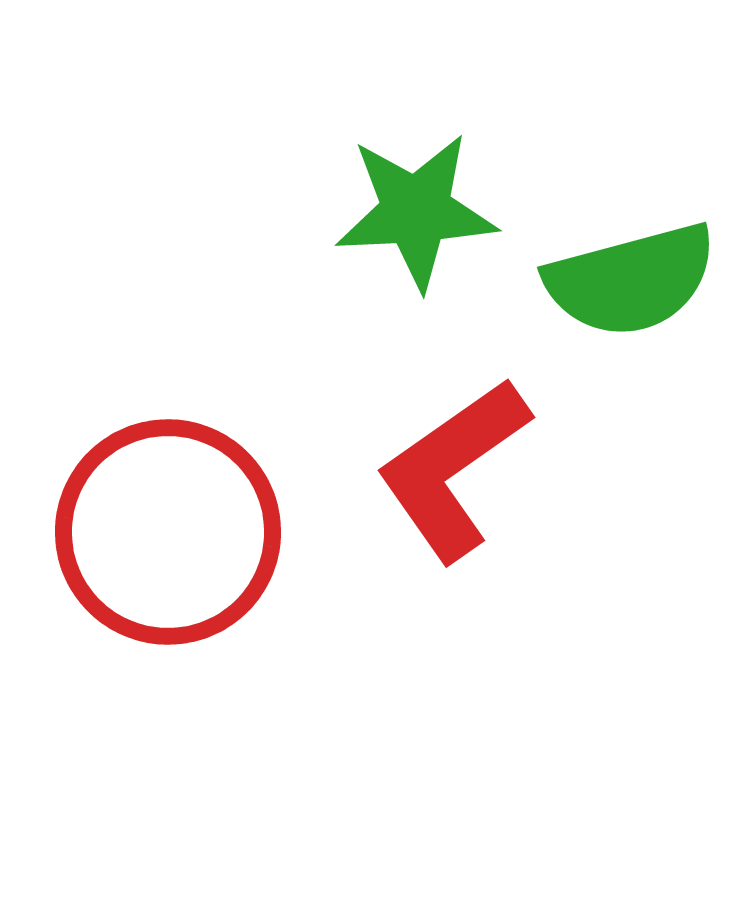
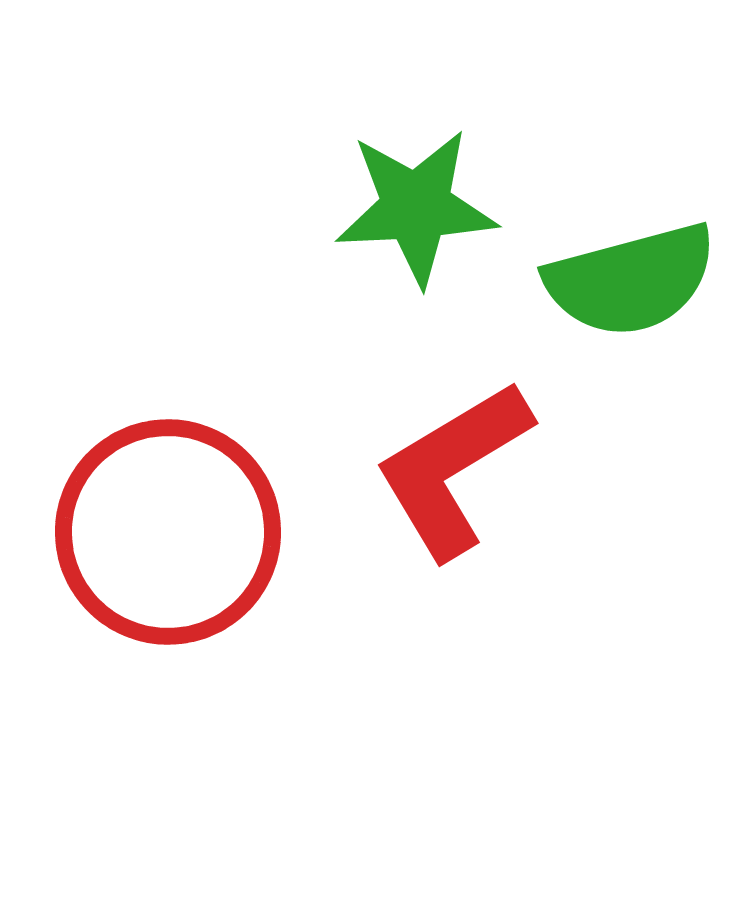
green star: moved 4 px up
red L-shape: rotated 4 degrees clockwise
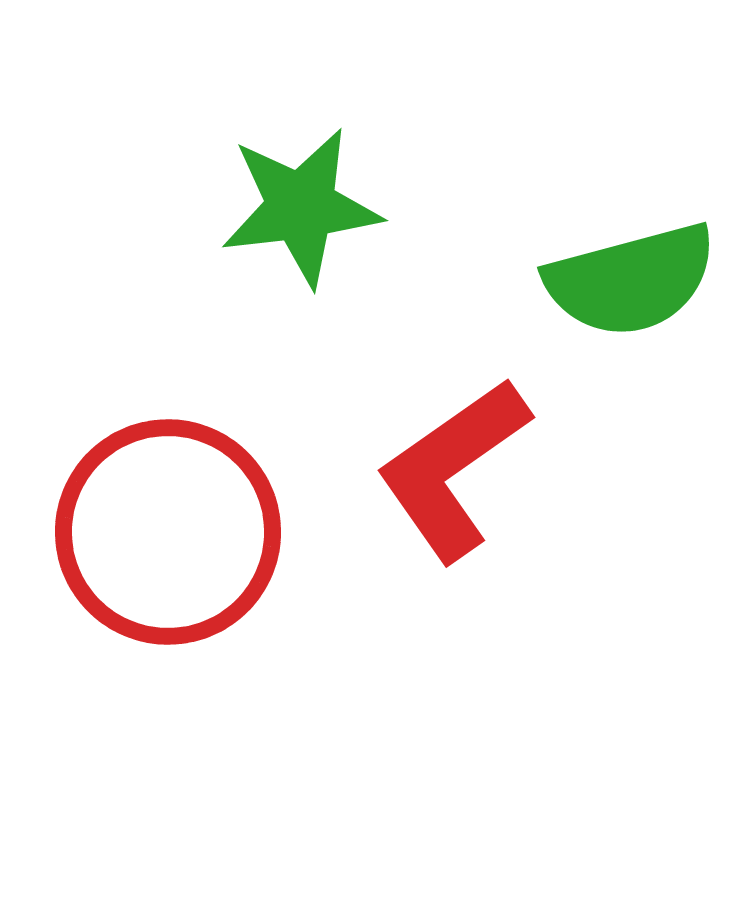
green star: moved 115 px left; rotated 4 degrees counterclockwise
red L-shape: rotated 4 degrees counterclockwise
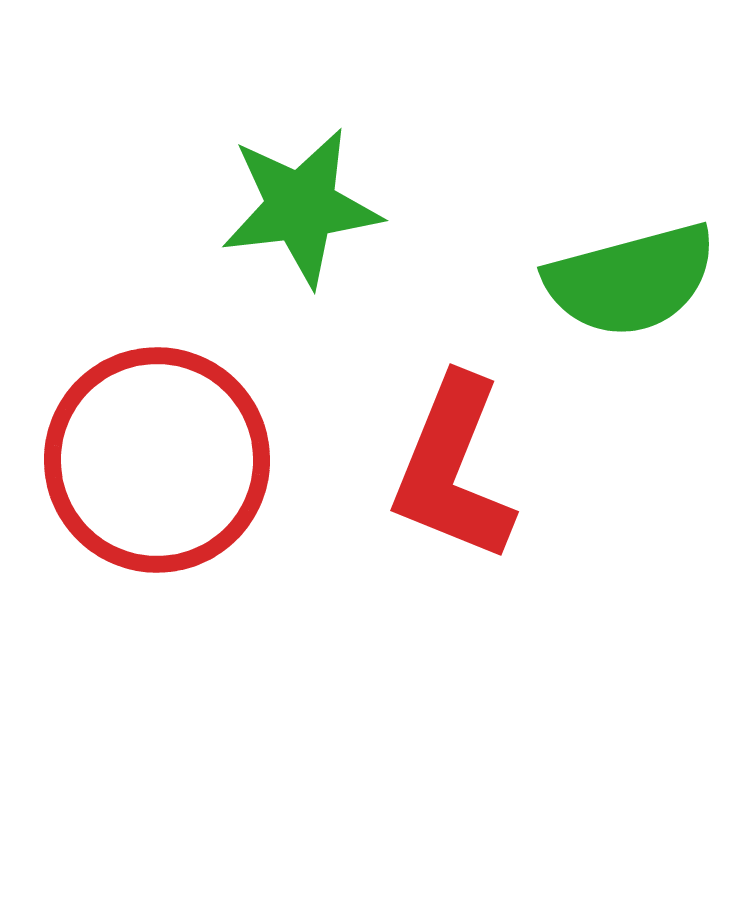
red L-shape: rotated 33 degrees counterclockwise
red circle: moved 11 px left, 72 px up
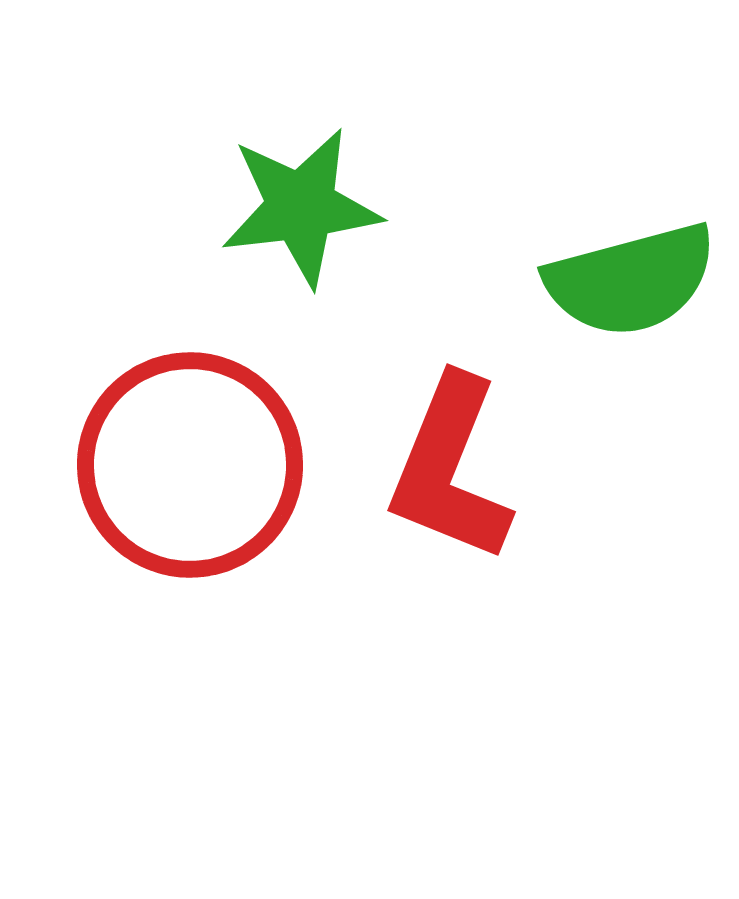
red circle: moved 33 px right, 5 px down
red L-shape: moved 3 px left
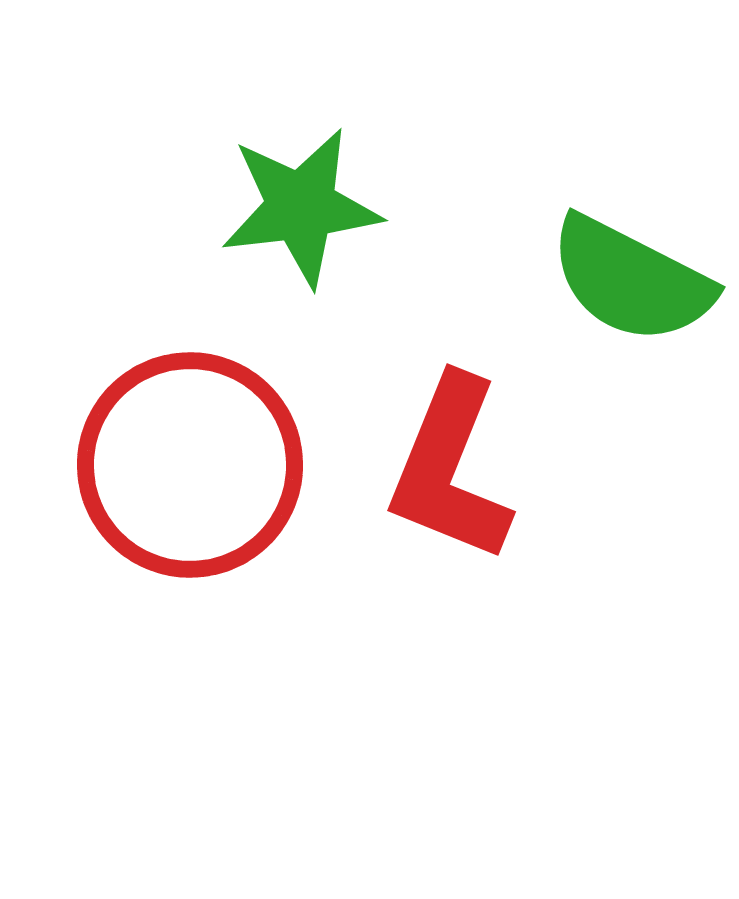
green semicircle: rotated 42 degrees clockwise
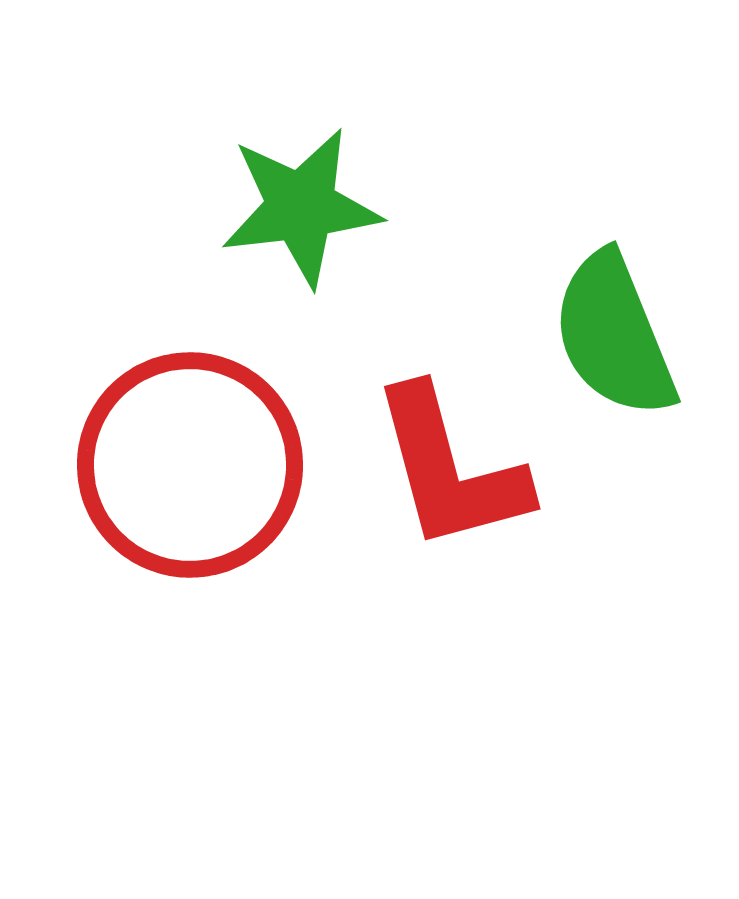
green semicircle: moved 17 px left, 55 px down; rotated 41 degrees clockwise
red L-shape: rotated 37 degrees counterclockwise
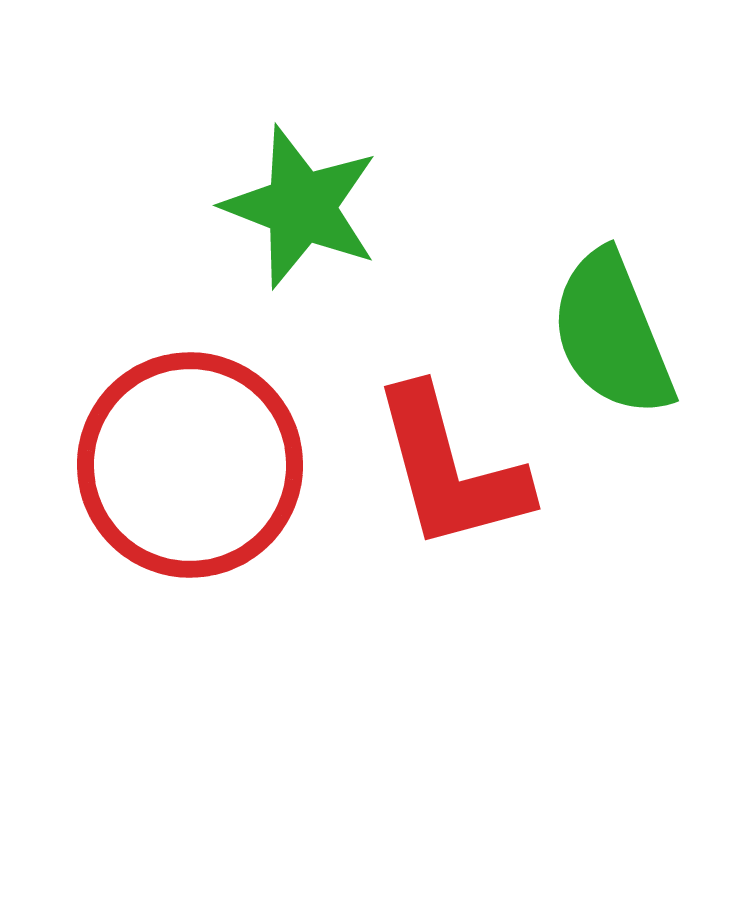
green star: rotated 28 degrees clockwise
green semicircle: moved 2 px left, 1 px up
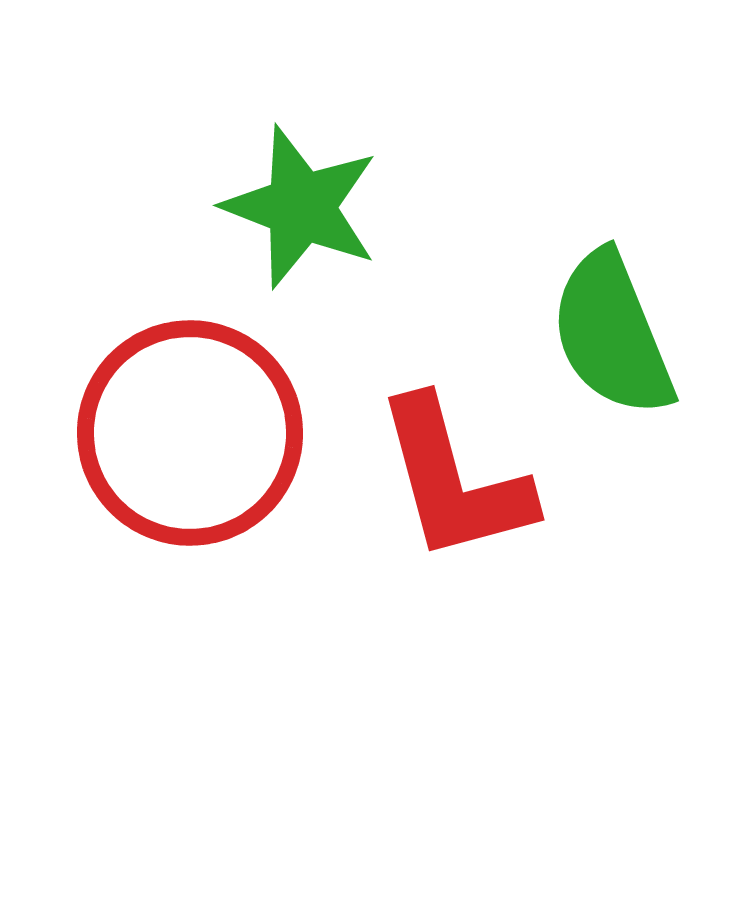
red circle: moved 32 px up
red L-shape: moved 4 px right, 11 px down
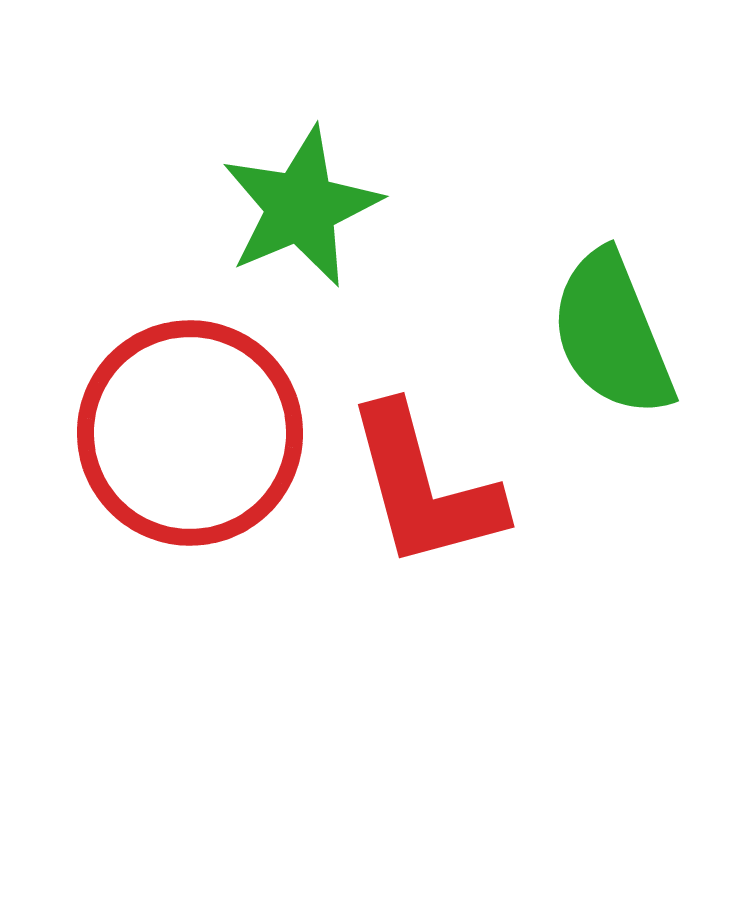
green star: rotated 28 degrees clockwise
red L-shape: moved 30 px left, 7 px down
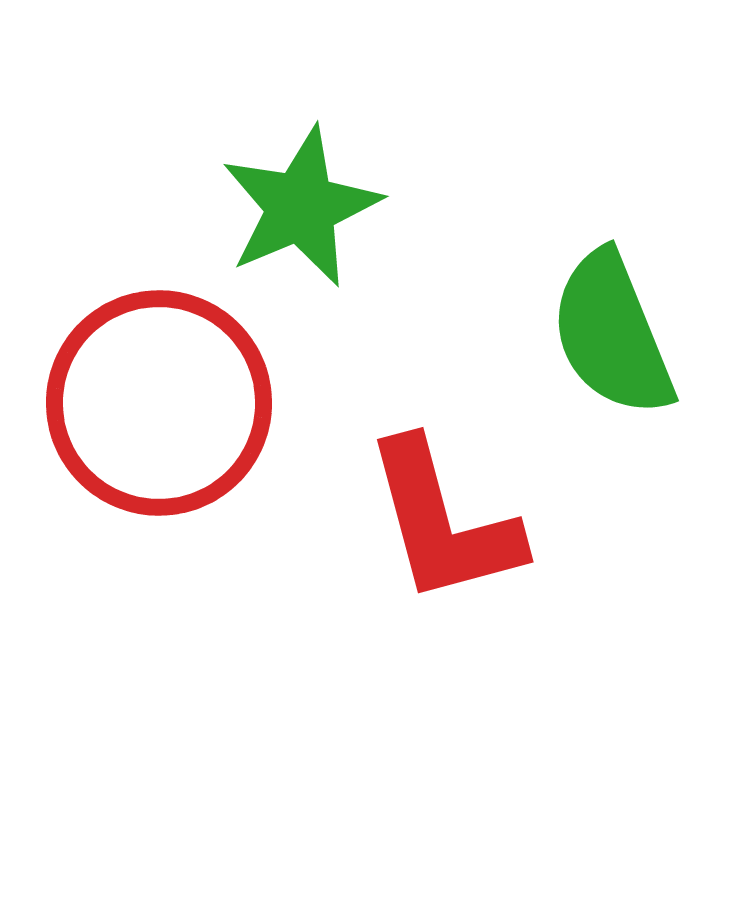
red circle: moved 31 px left, 30 px up
red L-shape: moved 19 px right, 35 px down
